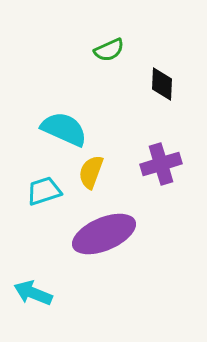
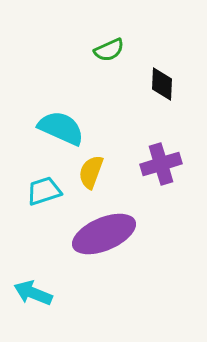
cyan semicircle: moved 3 px left, 1 px up
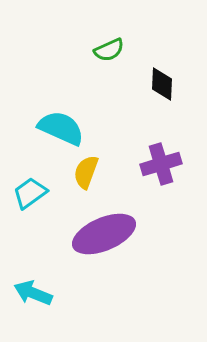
yellow semicircle: moved 5 px left
cyan trapezoid: moved 14 px left, 2 px down; rotated 18 degrees counterclockwise
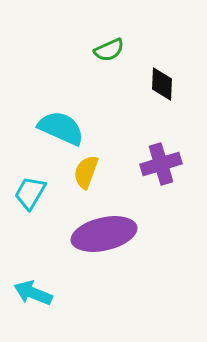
cyan trapezoid: rotated 24 degrees counterclockwise
purple ellipse: rotated 10 degrees clockwise
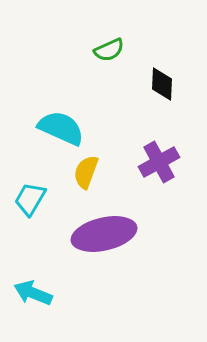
purple cross: moved 2 px left, 2 px up; rotated 12 degrees counterclockwise
cyan trapezoid: moved 6 px down
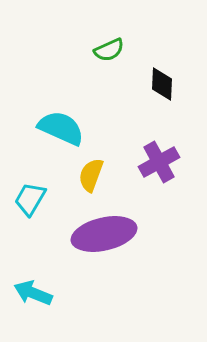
yellow semicircle: moved 5 px right, 3 px down
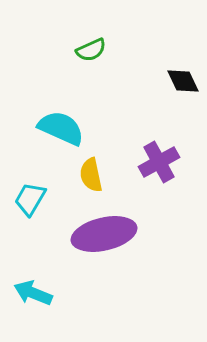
green semicircle: moved 18 px left
black diamond: moved 21 px right, 3 px up; rotated 28 degrees counterclockwise
yellow semicircle: rotated 32 degrees counterclockwise
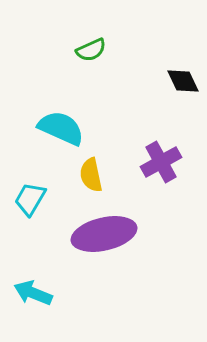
purple cross: moved 2 px right
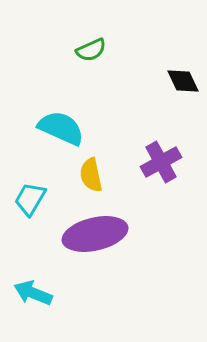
purple ellipse: moved 9 px left
